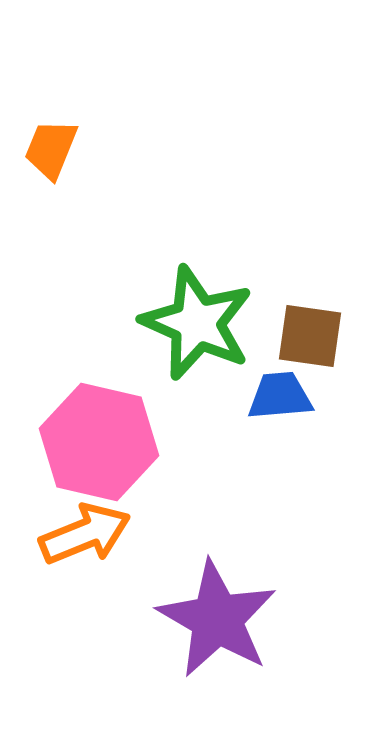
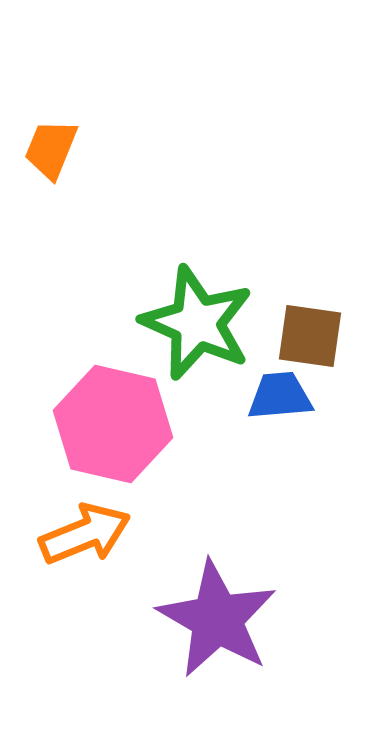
pink hexagon: moved 14 px right, 18 px up
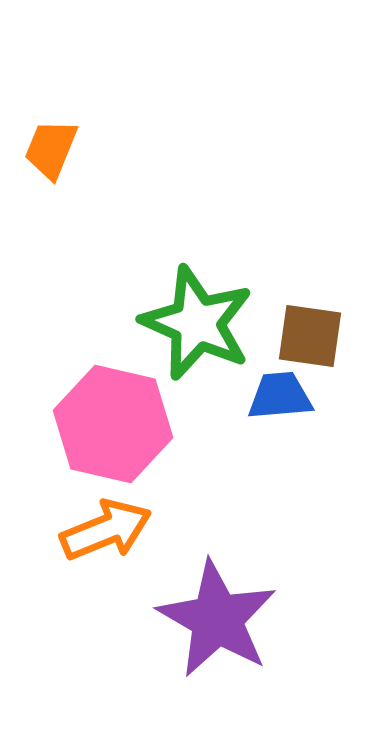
orange arrow: moved 21 px right, 4 px up
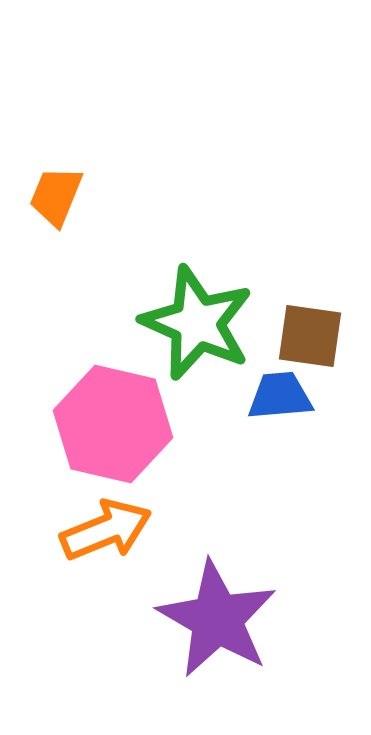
orange trapezoid: moved 5 px right, 47 px down
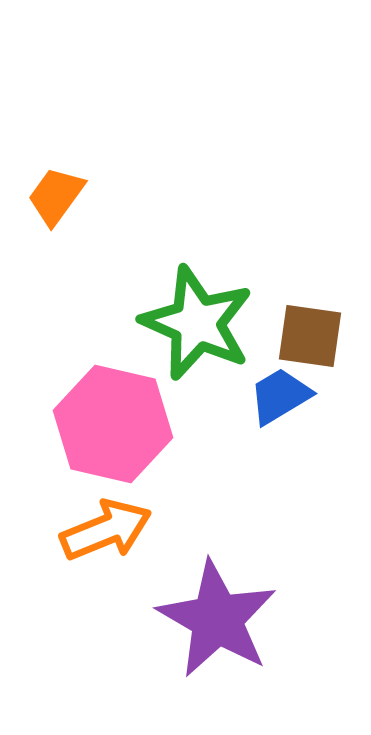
orange trapezoid: rotated 14 degrees clockwise
blue trapezoid: rotated 26 degrees counterclockwise
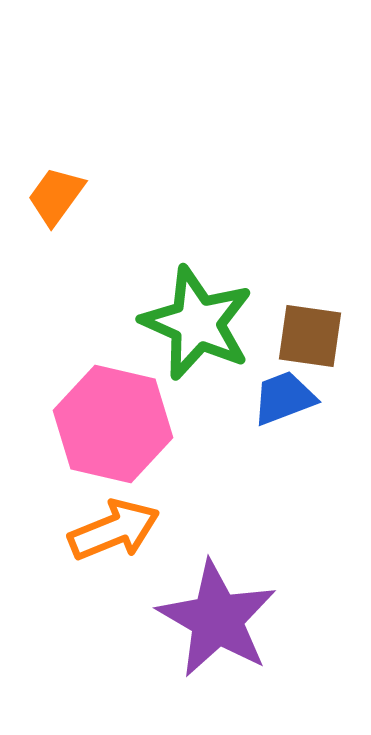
blue trapezoid: moved 4 px right, 2 px down; rotated 10 degrees clockwise
orange arrow: moved 8 px right
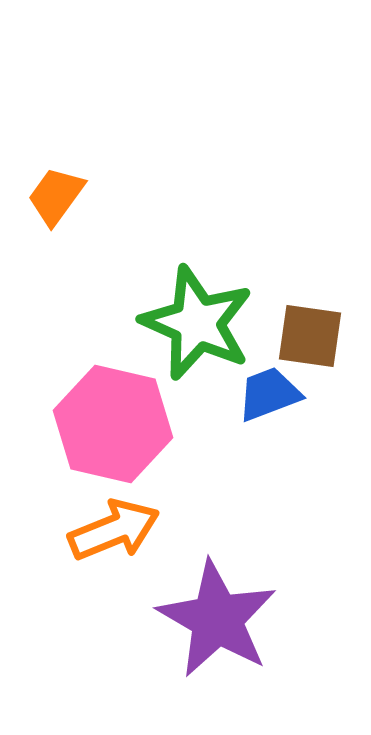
blue trapezoid: moved 15 px left, 4 px up
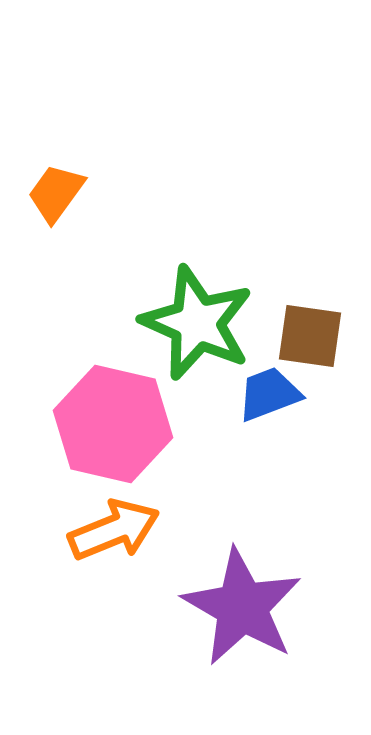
orange trapezoid: moved 3 px up
purple star: moved 25 px right, 12 px up
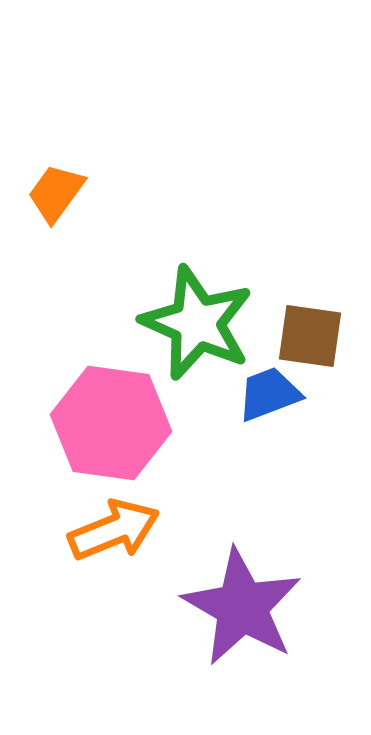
pink hexagon: moved 2 px left, 1 px up; rotated 5 degrees counterclockwise
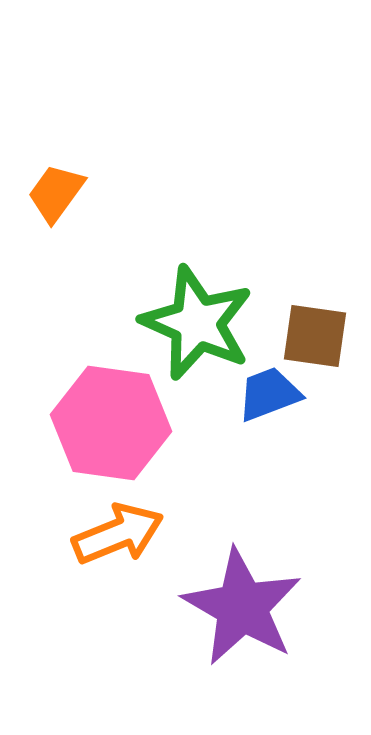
brown square: moved 5 px right
orange arrow: moved 4 px right, 4 px down
